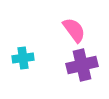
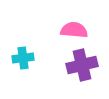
pink semicircle: rotated 48 degrees counterclockwise
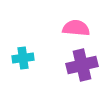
pink semicircle: moved 2 px right, 2 px up
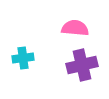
pink semicircle: moved 1 px left
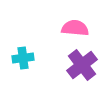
purple cross: rotated 24 degrees counterclockwise
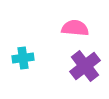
purple cross: moved 3 px right, 1 px down
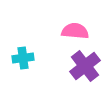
pink semicircle: moved 3 px down
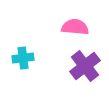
pink semicircle: moved 4 px up
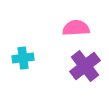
pink semicircle: moved 1 px right, 1 px down; rotated 8 degrees counterclockwise
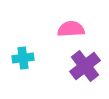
pink semicircle: moved 5 px left, 1 px down
